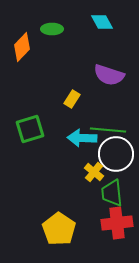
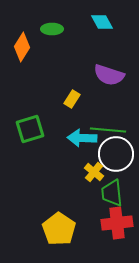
orange diamond: rotated 12 degrees counterclockwise
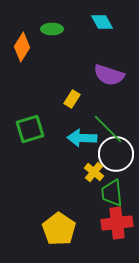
green line: moved 1 px up; rotated 40 degrees clockwise
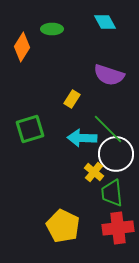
cyan diamond: moved 3 px right
red cross: moved 1 px right, 5 px down
yellow pentagon: moved 4 px right, 3 px up; rotated 8 degrees counterclockwise
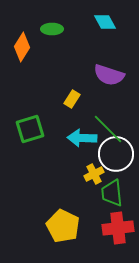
yellow cross: moved 2 px down; rotated 24 degrees clockwise
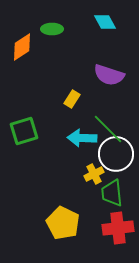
orange diamond: rotated 24 degrees clockwise
green square: moved 6 px left, 2 px down
yellow pentagon: moved 3 px up
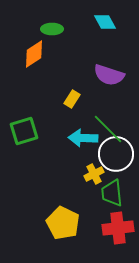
orange diamond: moved 12 px right, 7 px down
cyan arrow: moved 1 px right
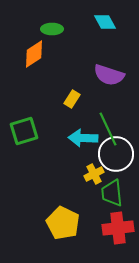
green line: rotated 20 degrees clockwise
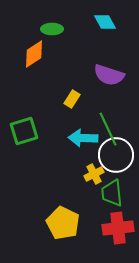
white circle: moved 1 px down
